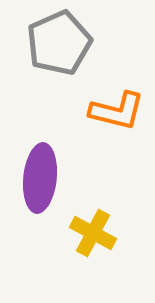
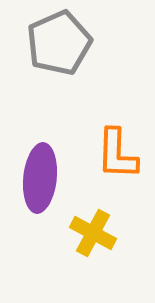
orange L-shape: moved 43 px down; rotated 78 degrees clockwise
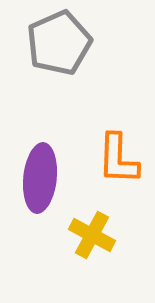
orange L-shape: moved 1 px right, 5 px down
yellow cross: moved 1 px left, 2 px down
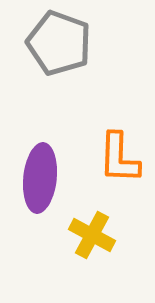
gray pentagon: rotated 28 degrees counterclockwise
orange L-shape: moved 1 px right, 1 px up
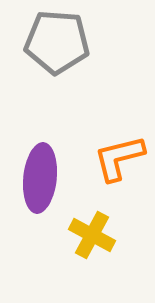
gray pentagon: moved 2 px left, 1 px up; rotated 16 degrees counterclockwise
orange L-shape: rotated 74 degrees clockwise
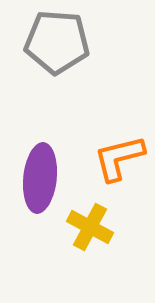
yellow cross: moved 2 px left, 8 px up
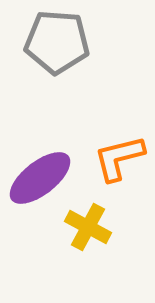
purple ellipse: rotated 46 degrees clockwise
yellow cross: moved 2 px left
